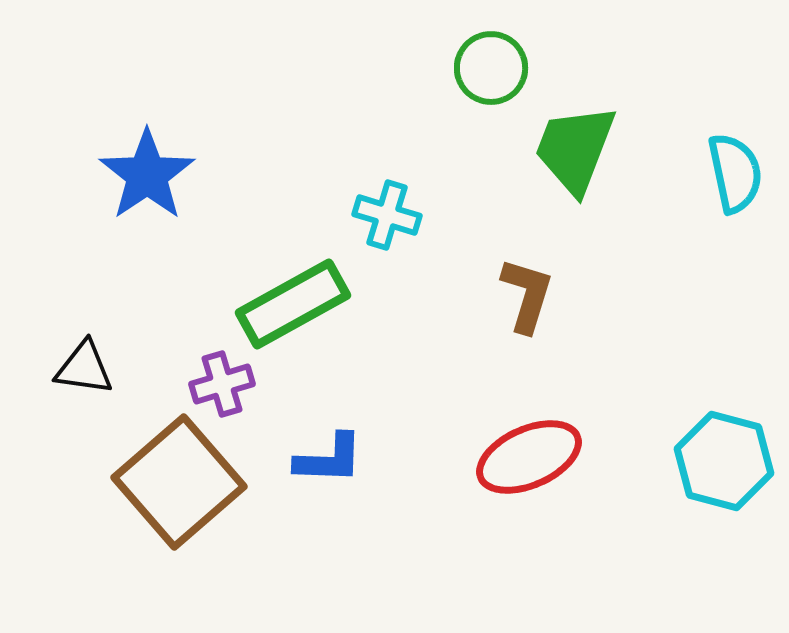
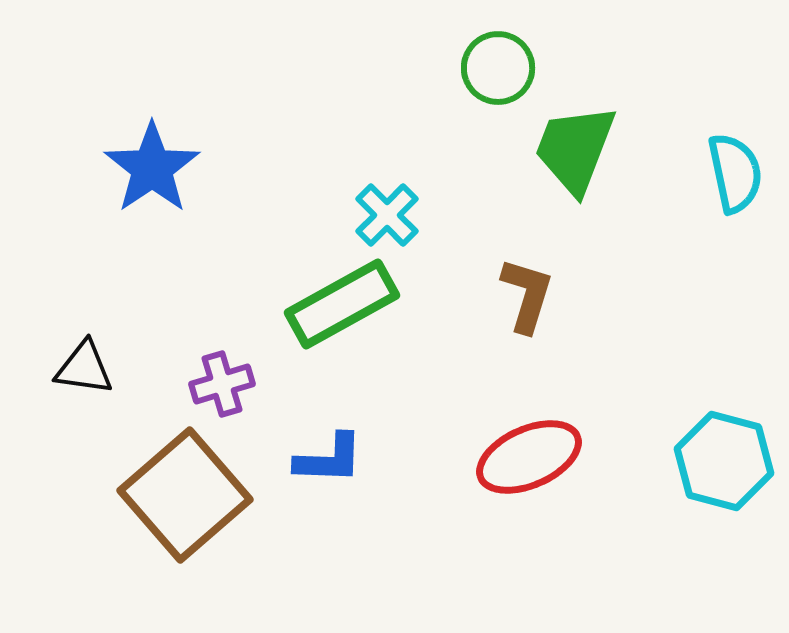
green circle: moved 7 px right
blue star: moved 5 px right, 7 px up
cyan cross: rotated 28 degrees clockwise
green rectangle: moved 49 px right
brown square: moved 6 px right, 13 px down
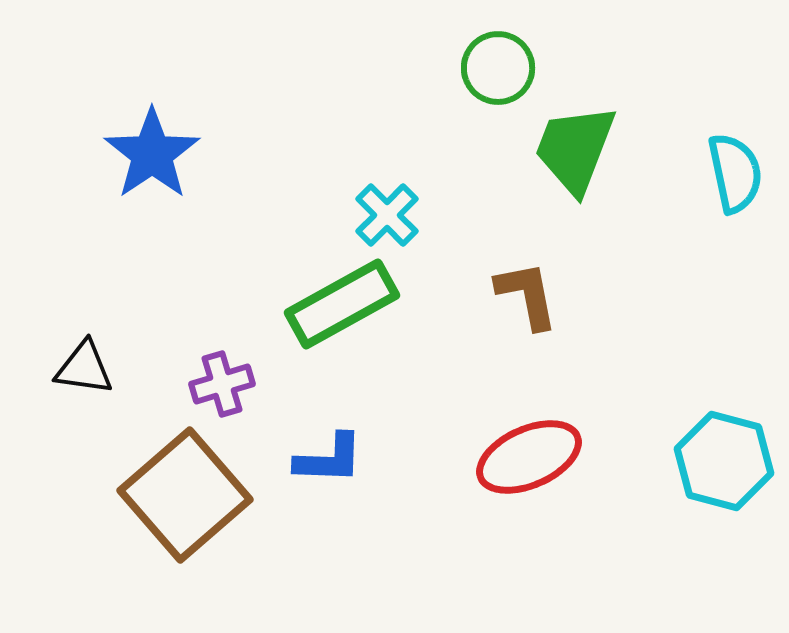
blue star: moved 14 px up
brown L-shape: rotated 28 degrees counterclockwise
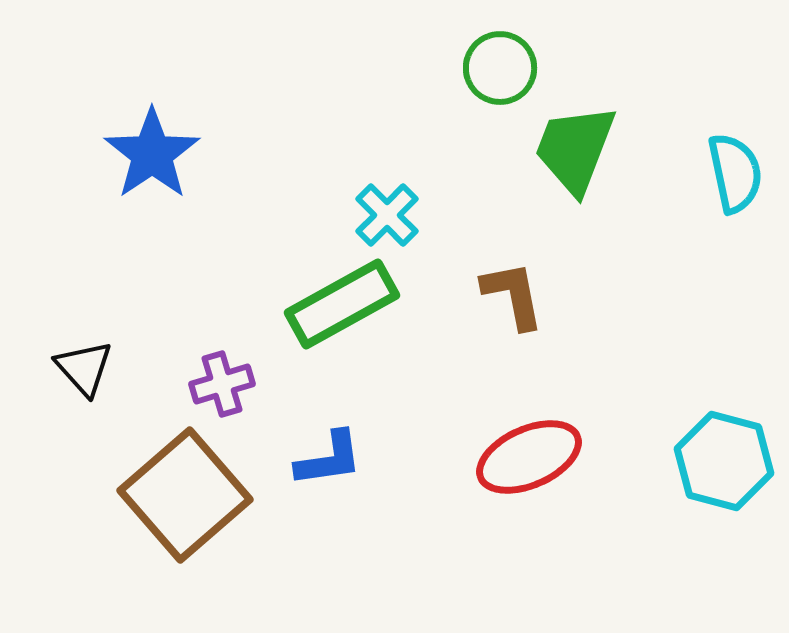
green circle: moved 2 px right
brown L-shape: moved 14 px left
black triangle: rotated 40 degrees clockwise
blue L-shape: rotated 10 degrees counterclockwise
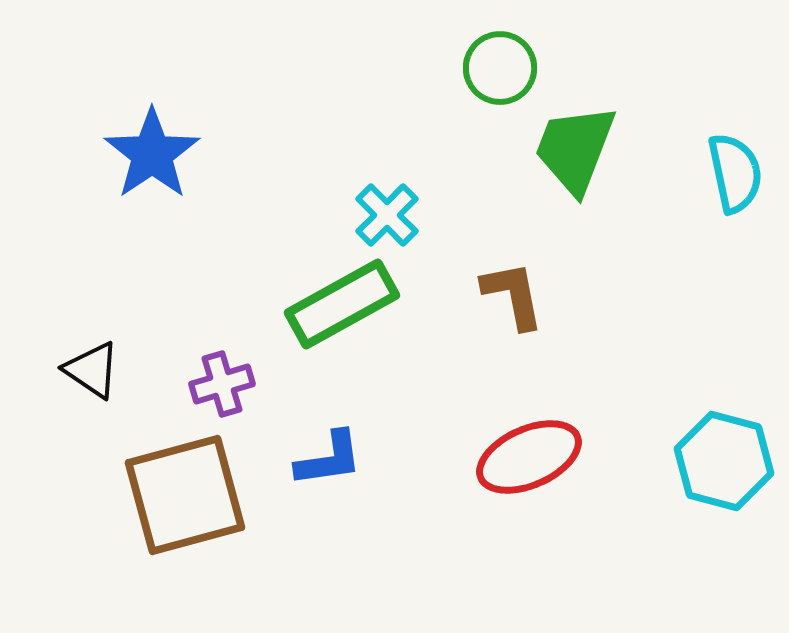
black triangle: moved 8 px right, 2 px down; rotated 14 degrees counterclockwise
brown square: rotated 26 degrees clockwise
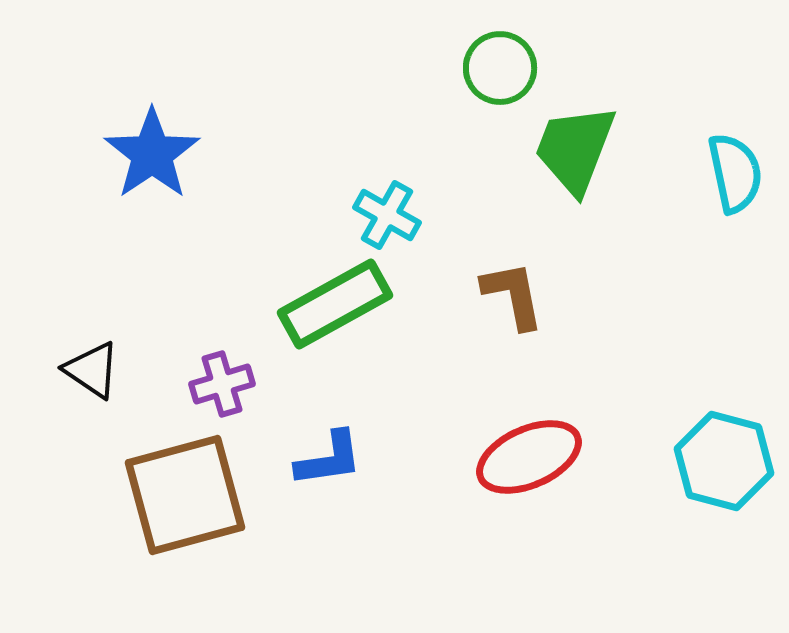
cyan cross: rotated 16 degrees counterclockwise
green rectangle: moved 7 px left
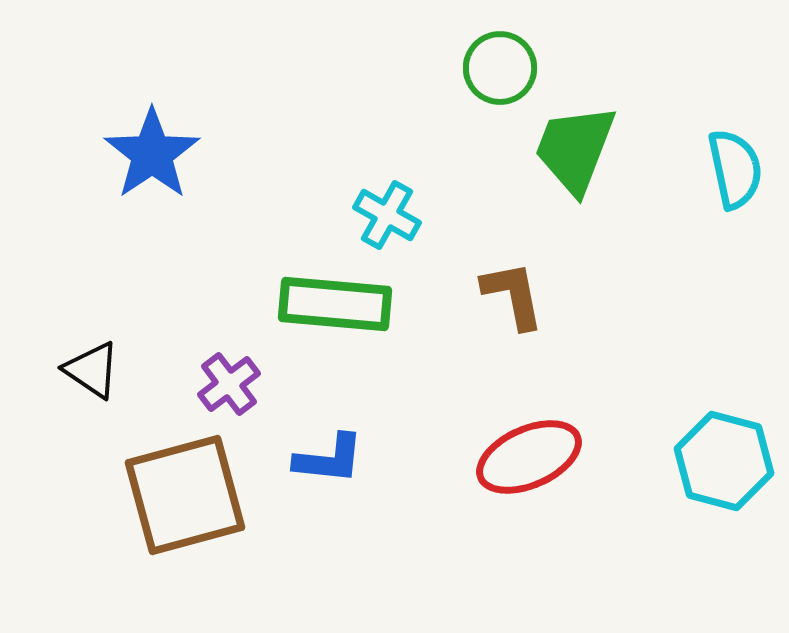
cyan semicircle: moved 4 px up
green rectangle: rotated 34 degrees clockwise
purple cross: moved 7 px right; rotated 20 degrees counterclockwise
blue L-shape: rotated 14 degrees clockwise
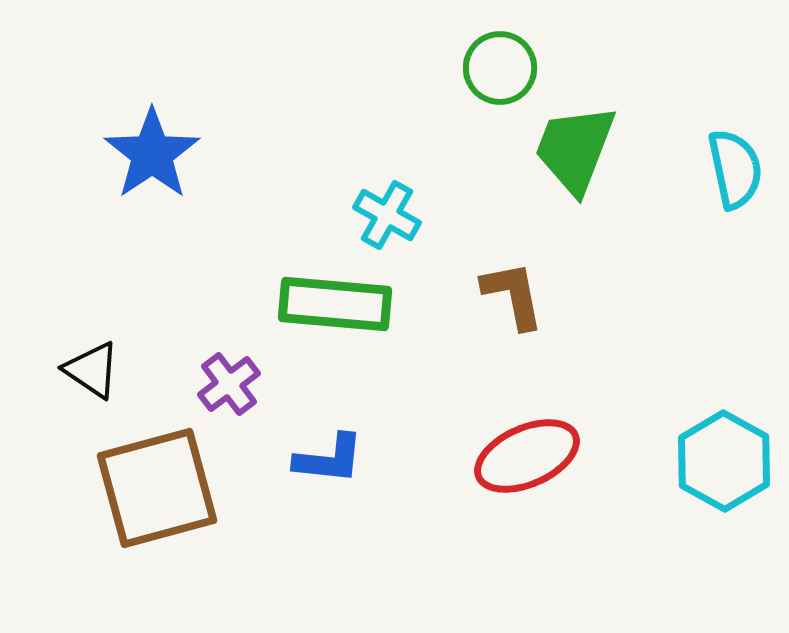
red ellipse: moved 2 px left, 1 px up
cyan hexagon: rotated 14 degrees clockwise
brown square: moved 28 px left, 7 px up
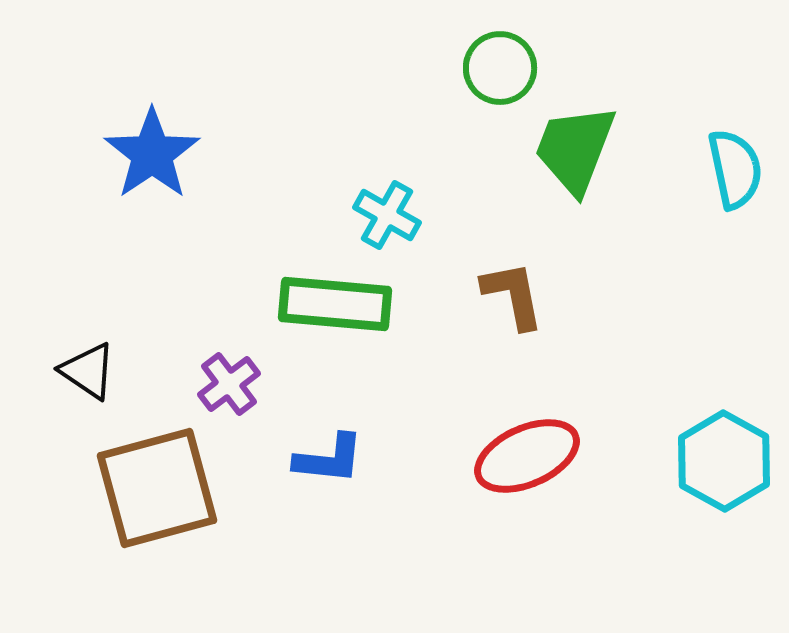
black triangle: moved 4 px left, 1 px down
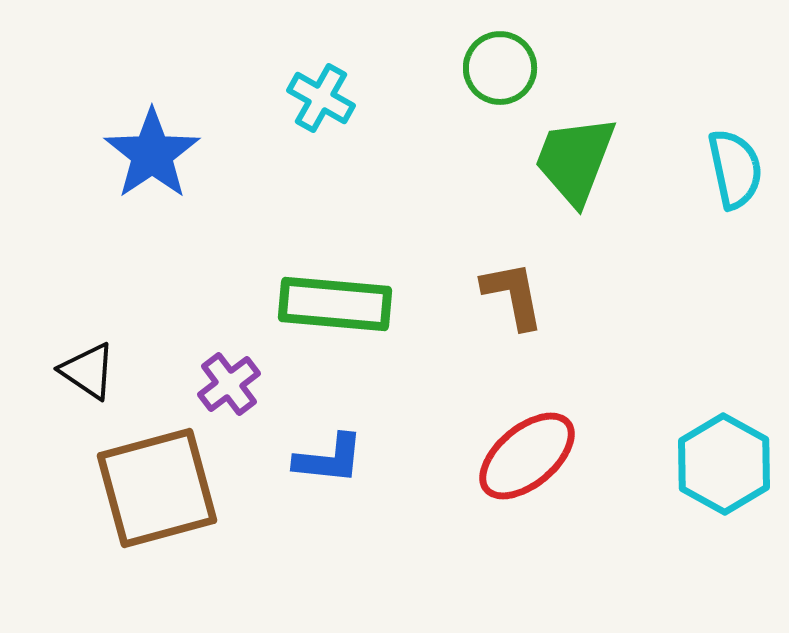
green trapezoid: moved 11 px down
cyan cross: moved 66 px left, 117 px up
red ellipse: rotated 16 degrees counterclockwise
cyan hexagon: moved 3 px down
